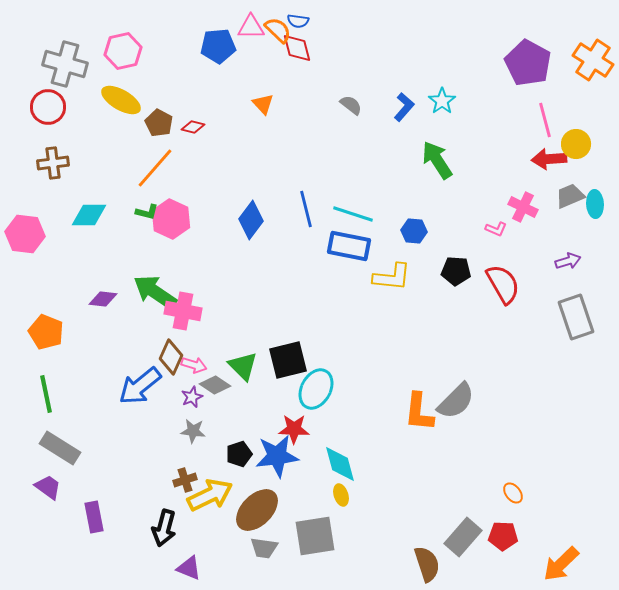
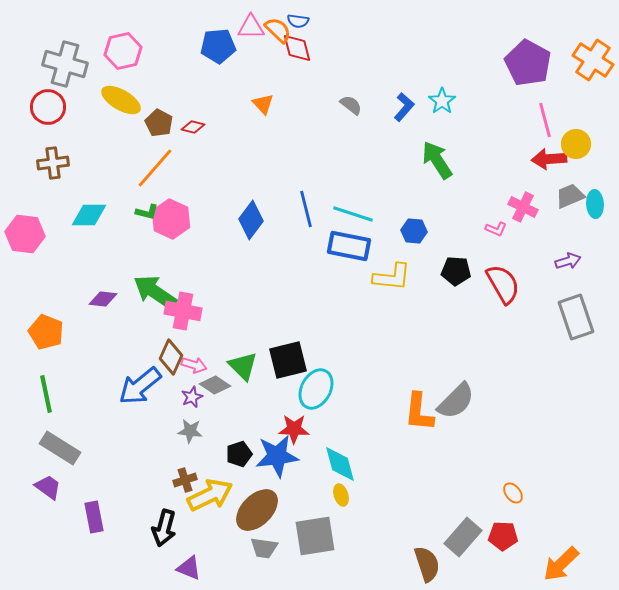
gray star at (193, 431): moved 3 px left
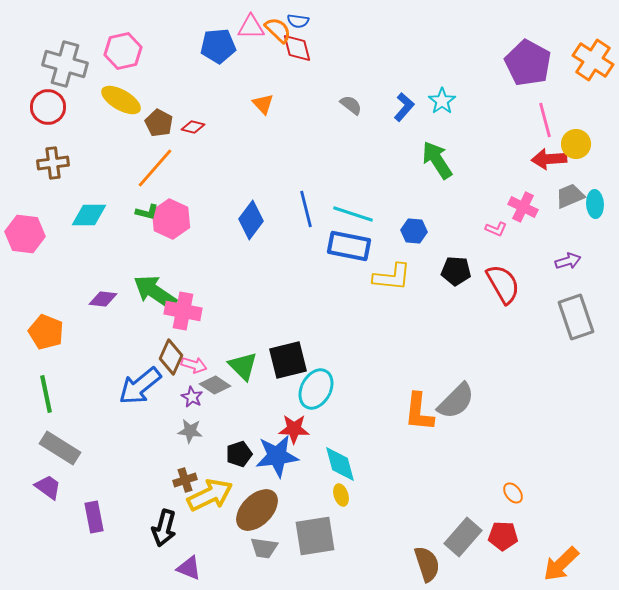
purple star at (192, 397): rotated 20 degrees counterclockwise
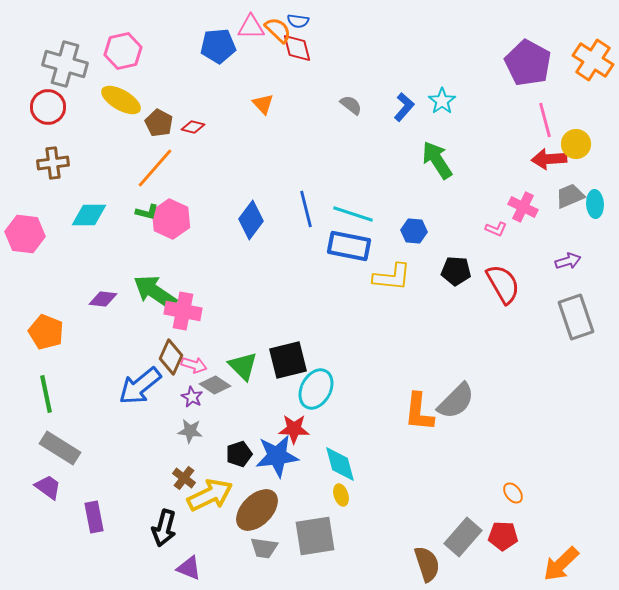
brown cross at (185, 480): moved 1 px left, 2 px up; rotated 35 degrees counterclockwise
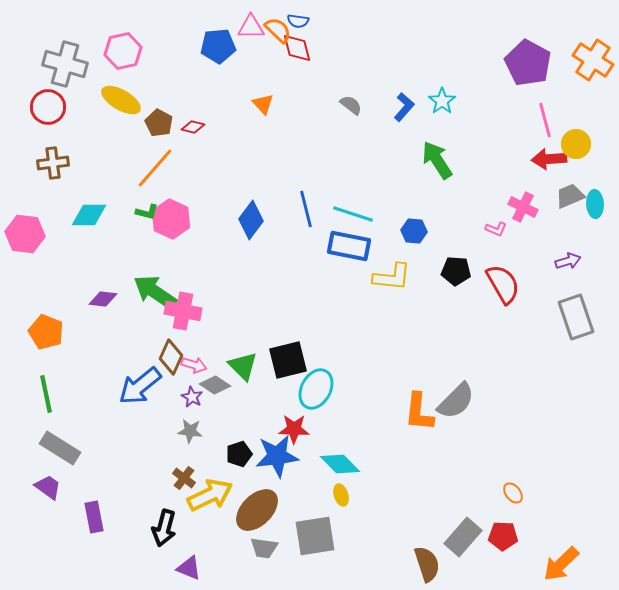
cyan diamond at (340, 464): rotated 30 degrees counterclockwise
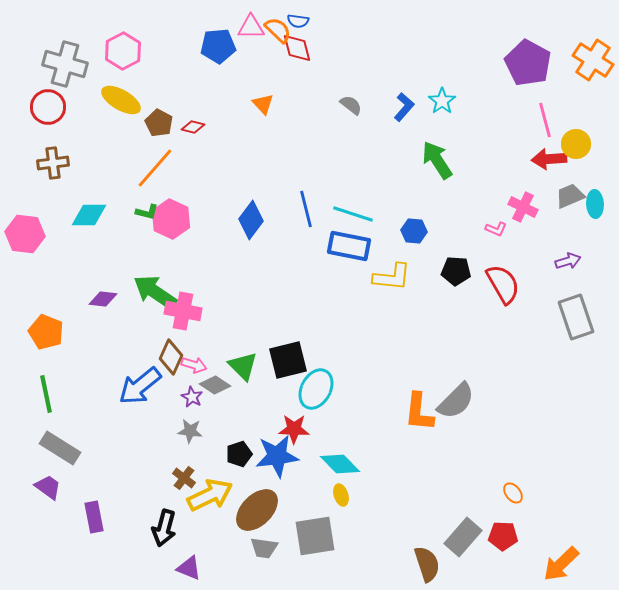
pink hexagon at (123, 51): rotated 15 degrees counterclockwise
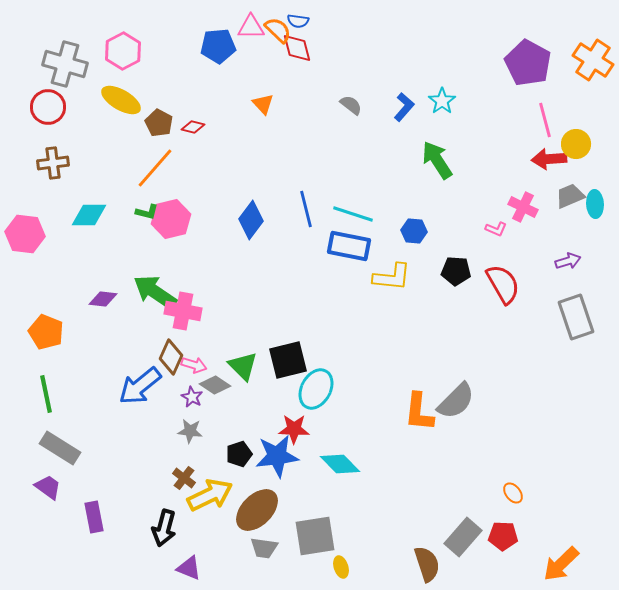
pink hexagon at (171, 219): rotated 21 degrees clockwise
yellow ellipse at (341, 495): moved 72 px down
